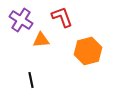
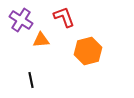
red L-shape: moved 2 px right
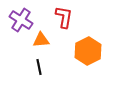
red L-shape: rotated 30 degrees clockwise
orange hexagon: rotated 12 degrees counterclockwise
black line: moved 8 px right, 13 px up
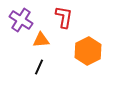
black line: rotated 35 degrees clockwise
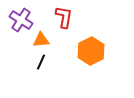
orange hexagon: moved 3 px right
black line: moved 2 px right, 5 px up
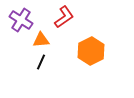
red L-shape: rotated 45 degrees clockwise
